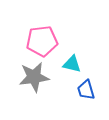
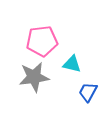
blue trapezoid: moved 2 px right, 2 px down; rotated 45 degrees clockwise
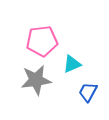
cyan triangle: rotated 36 degrees counterclockwise
gray star: moved 2 px right, 3 px down
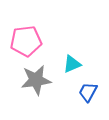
pink pentagon: moved 16 px left
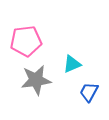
blue trapezoid: moved 1 px right
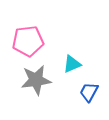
pink pentagon: moved 2 px right
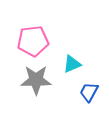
pink pentagon: moved 5 px right
gray star: rotated 8 degrees clockwise
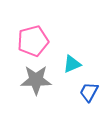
pink pentagon: rotated 8 degrees counterclockwise
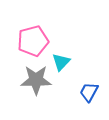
cyan triangle: moved 11 px left, 2 px up; rotated 24 degrees counterclockwise
